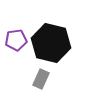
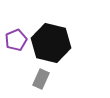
purple pentagon: rotated 15 degrees counterclockwise
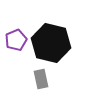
gray rectangle: rotated 36 degrees counterclockwise
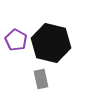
purple pentagon: rotated 20 degrees counterclockwise
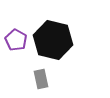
black hexagon: moved 2 px right, 3 px up
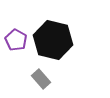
gray rectangle: rotated 30 degrees counterclockwise
